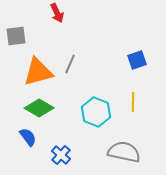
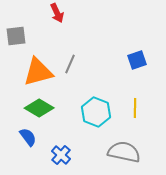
yellow line: moved 2 px right, 6 px down
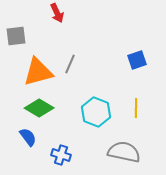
yellow line: moved 1 px right
blue cross: rotated 24 degrees counterclockwise
